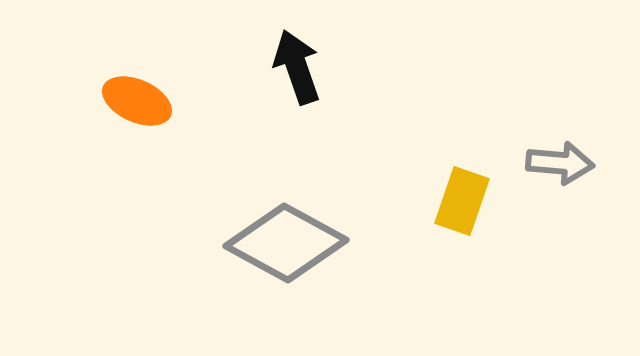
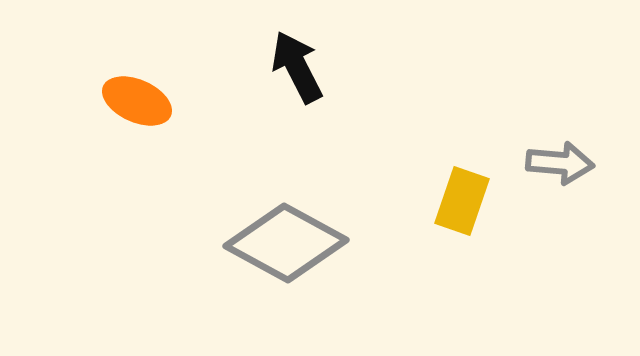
black arrow: rotated 8 degrees counterclockwise
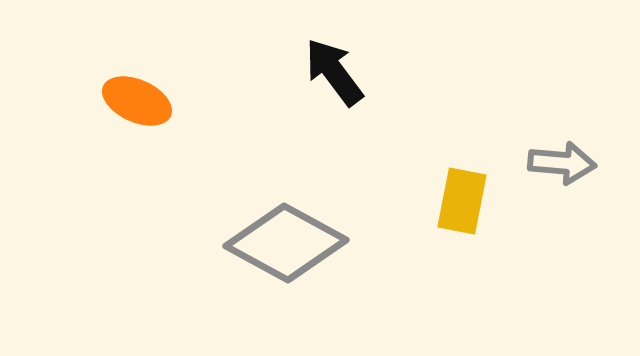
black arrow: moved 37 px right, 5 px down; rotated 10 degrees counterclockwise
gray arrow: moved 2 px right
yellow rectangle: rotated 8 degrees counterclockwise
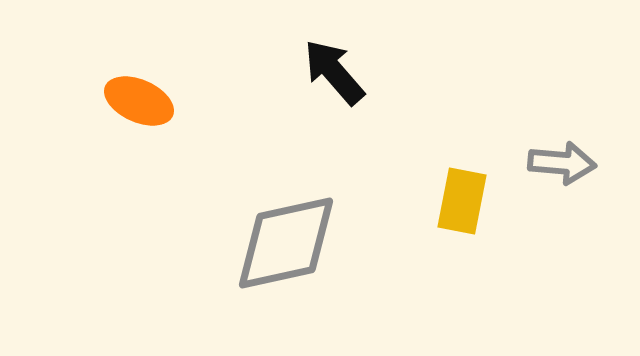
black arrow: rotated 4 degrees counterclockwise
orange ellipse: moved 2 px right
gray diamond: rotated 41 degrees counterclockwise
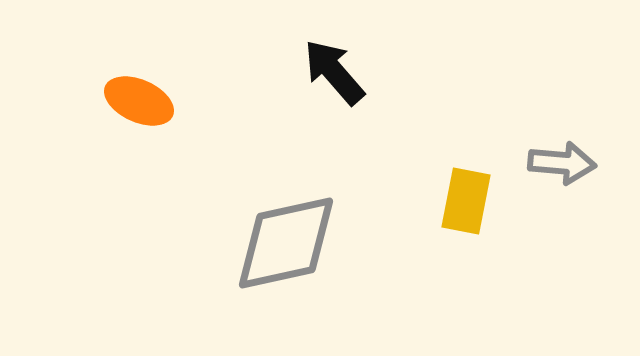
yellow rectangle: moved 4 px right
